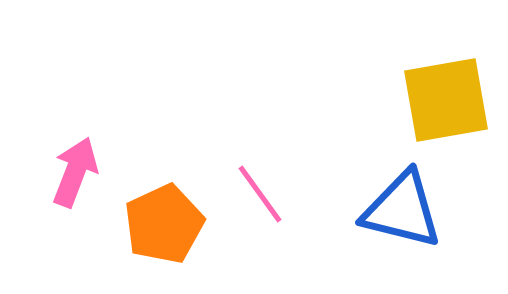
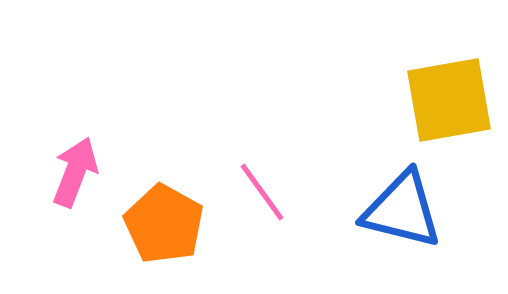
yellow square: moved 3 px right
pink line: moved 2 px right, 2 px up
orange pentagon: rotated 18 degrees counterclockwise
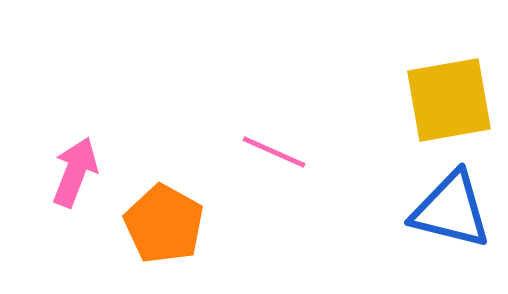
pink line: moved 12 px right, 40 px up; rotated 30 degrees counterclockwise
blue triangle: moved 49 px right
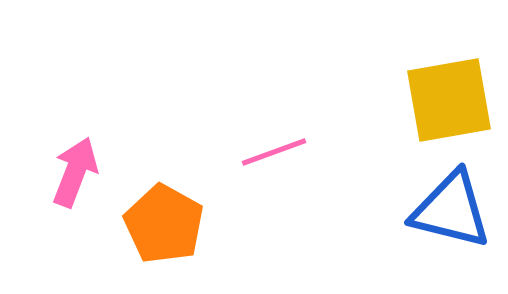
pink line: rotated 44 degrees counterclockwise
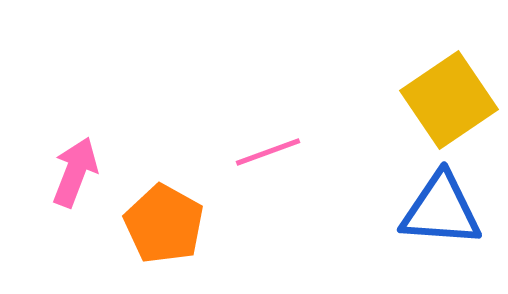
yellow square: rotated 24 degrees counterclockwise
pink line: moved 6 px left
blue triangle: moved 10 px left; rotated 10 degrees counterclockwise
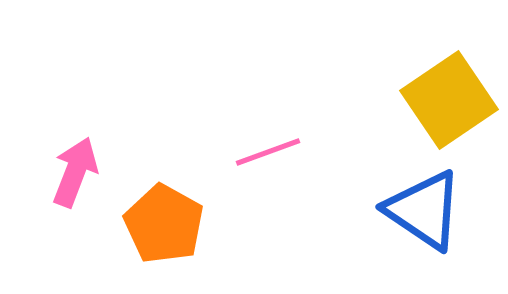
blue triangle: moved 17 px left; rotated 30 degrees clockwise
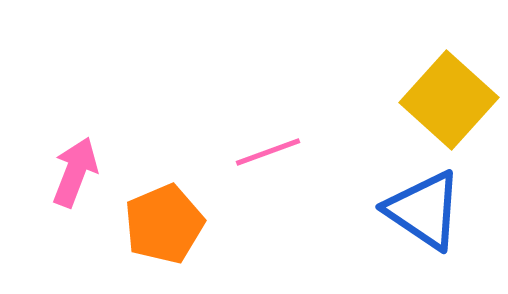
yellow square: rotated 14 degrees counterclockwise
orange pentagon: rotated 20 degrees clockwise
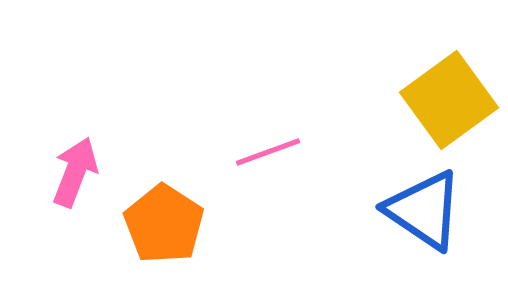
yellow square: rotated 12 degrees clockwise
orange pentagon: rotated 16 degrees counterclockwise
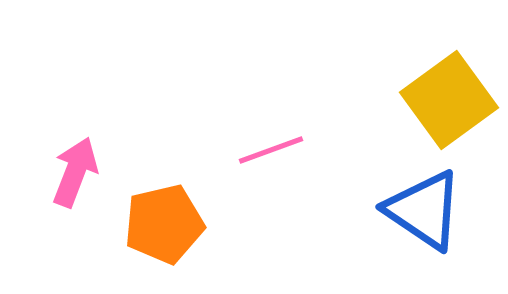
pink line: moved 3 px right, 2 px up
orange pentagon: rotated 26 degrees clockwise
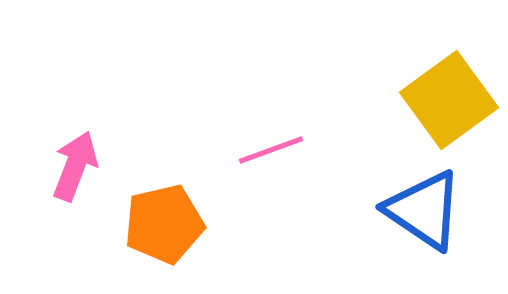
pink arrow: moved 6 px up
